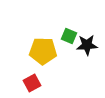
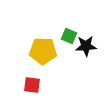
black star: moved 1 px left, 1 px down
red square: moved 2 px down; rotated 36 degrees clockwise
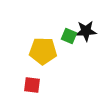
black star: moved 15 px up
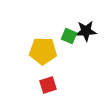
red square: moved 16 px right; rotated 24 degrees counterclockwise
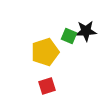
yellow pentagon: moved 2 px right, 1 px down; rotated 20 degrees counterclockwise
red square: moved 1 px left, 1 px down
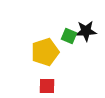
red square: rotated 18 degrees clockwise
